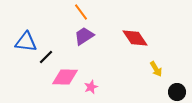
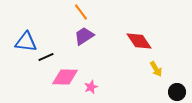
red diamond: moved 4 px right, 3 px down
black line: rotated 21 degrees clockwise
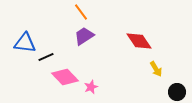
blue triangle: moved 1 px left, 1 px down
pink diamond: rotated 44 degrees clockwise
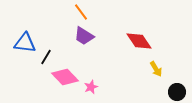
purple trapezoid: rotated 115 degrees counterclockwise
black line: rotated 35 degrees counterclockwise
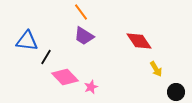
blue triangle: moved 2 px right, 2 px up
black circle: moved 1 px left
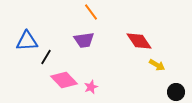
orange line: moved 10 px right
purple trapezoid: moved 4 px down; rotated 40 degrees counterclockwise
blue triangle: rotated 10 degrees counterclockwise
yellow arrow: moved 1 px right, 4 px up; rotated 28 degrees counterclockwise
pink diamond: moved 1 px left, 3 px down
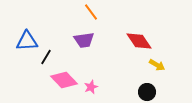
black circle: moved 29 px left
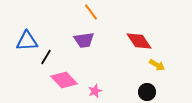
pink star: moved 4 px right, 4 px down
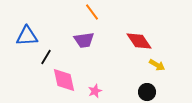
orange line: moved 1 px right
blue triangle: moved 5 px up
pink diamond: rotated 32 degrees clockwise
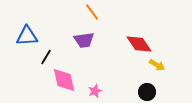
red diamond: moved 3 px down
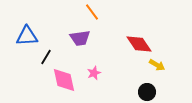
purple trapezoid: moved 4 px left, 2 px up
pink star: moved 1 px left, 18 px up
